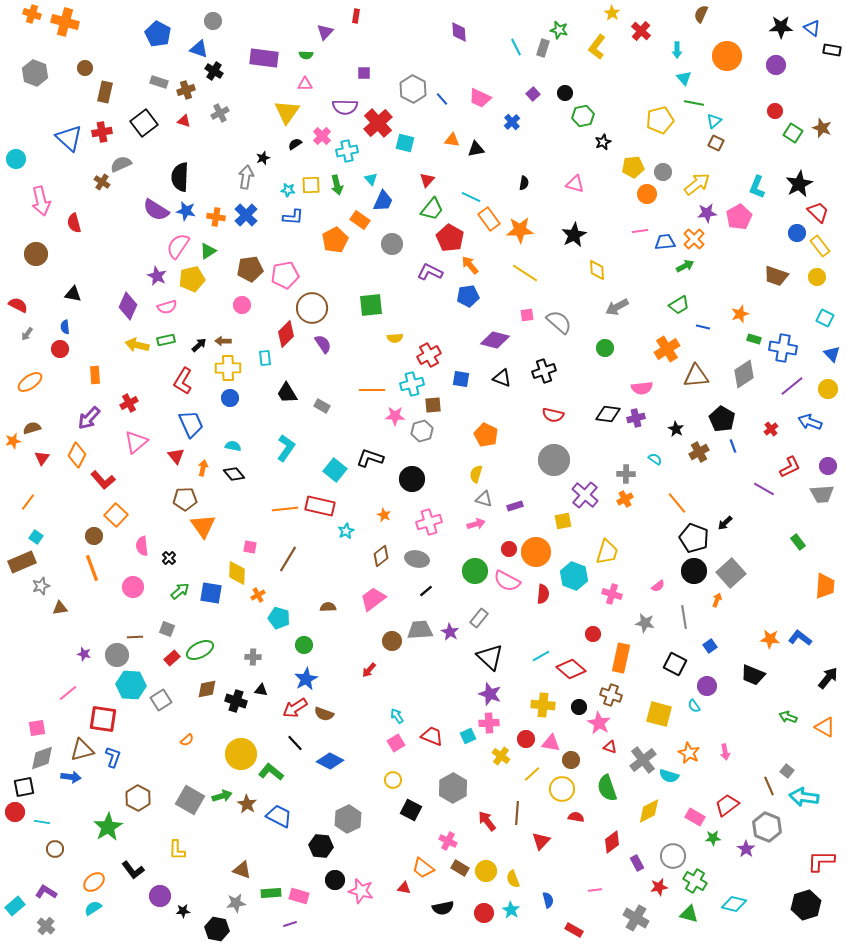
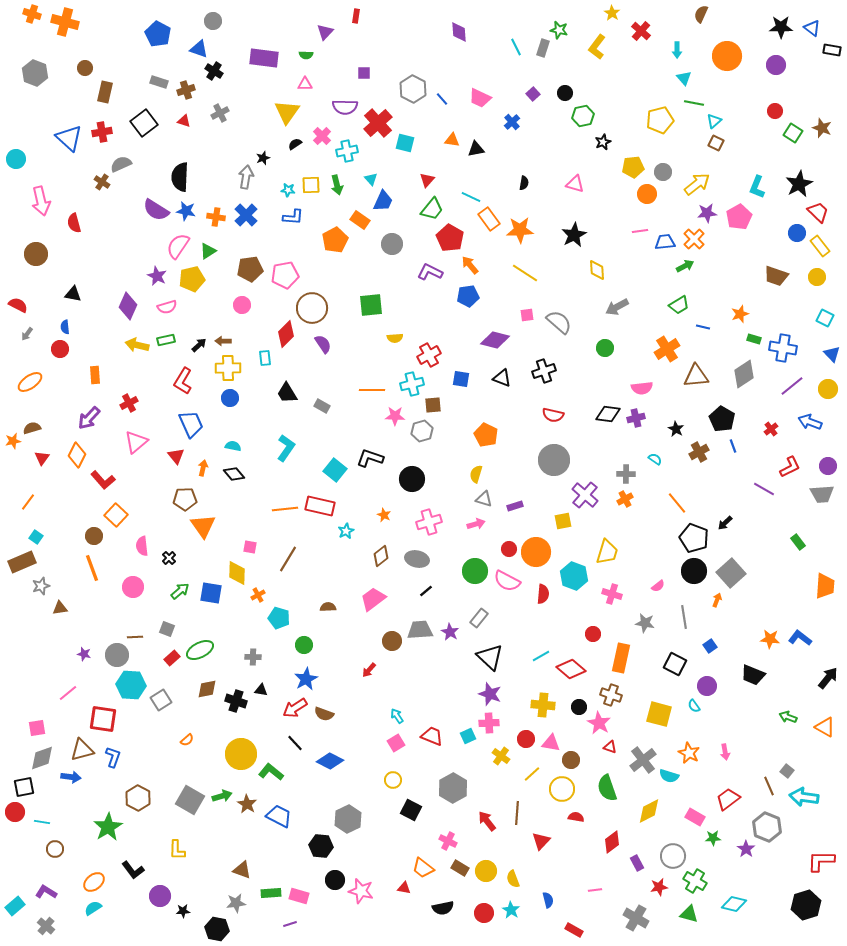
red trapezoid at (727, 805): moved 1 px right, 6 px up
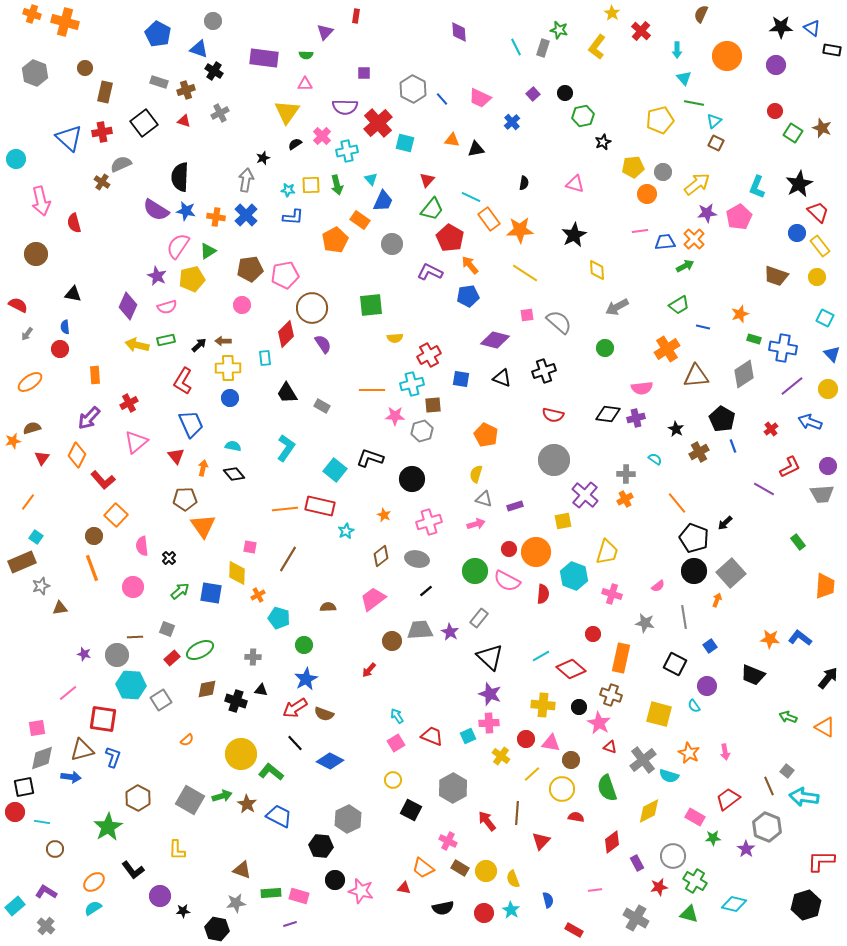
gray arrow at (246, 177): moved 3 px down
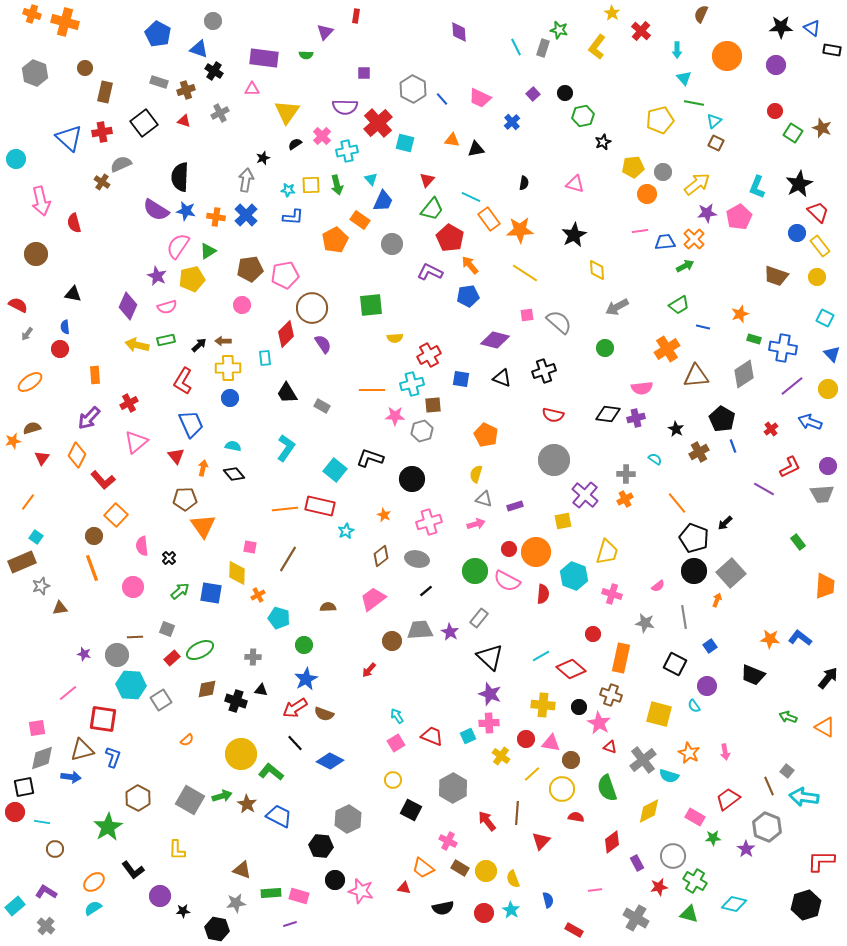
pink triangle at (305, 84): moved 53 px left, 5 px down
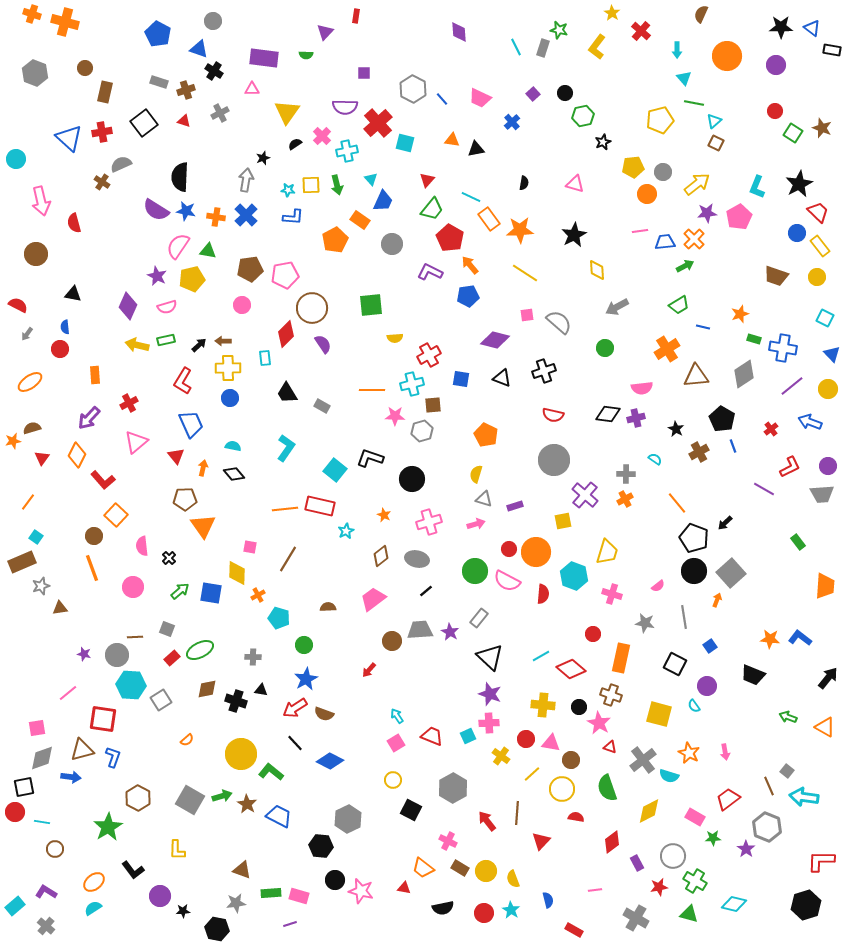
green triangle at (208, 251): rotated 42 degrees clockwise
